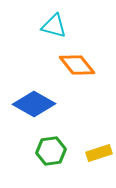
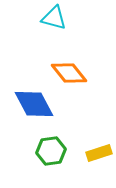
cyan triangle: moved 8 px up
orange diamond: moved 8 px left, 8 px down
blue diamond: rotated 33 degrees clockwise
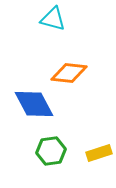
cyan triangle: moved 1 px left, 1 px down
orange diamond: rotated 45 degrees counterclockwise
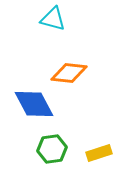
green hexagon: moved 1 px right, 2 px up
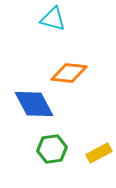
yellow rectangle: rotated 10 degrees counterclockwise
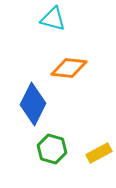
orange diamond: moved 5 px up
blue diamond: moved 1 px left; rotated 54 degrees clockwise
green hexagon: rotated 24 degrees clockwise
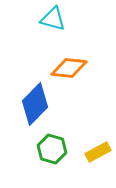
blue diamond: moved 2 px right; rotated 18 degrees clockwise
yellow rectangle: moved 1 px left, 1 px up
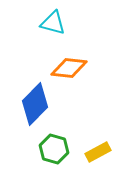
cyan triangle: moved 4 px down
green hexagon: moved 2 px right
